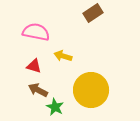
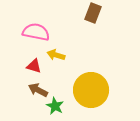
brown rectangle: rotated 36 degrees counterclockwise
yellow arrow: moved 7 px left, 1 px up
green star: moved 1 px up
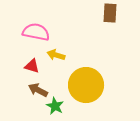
brown rectangle: moved 17 px right; rotated 18 degrees counterclockwise
red triangle: moved 2 px left
yellow circle: moved 5 px left, 5 px up
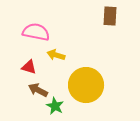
brown rectangle: moved 3 px down
red triangle: moved 3 px left, 1 px down
